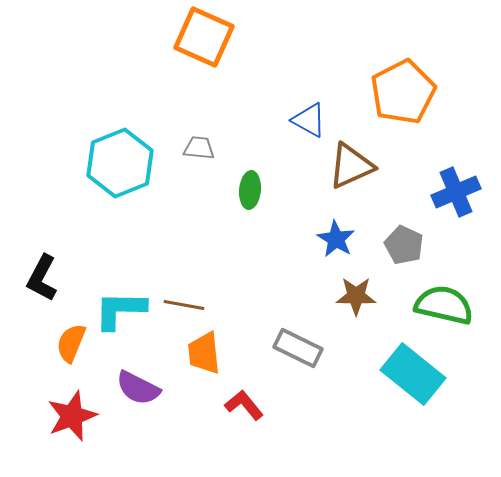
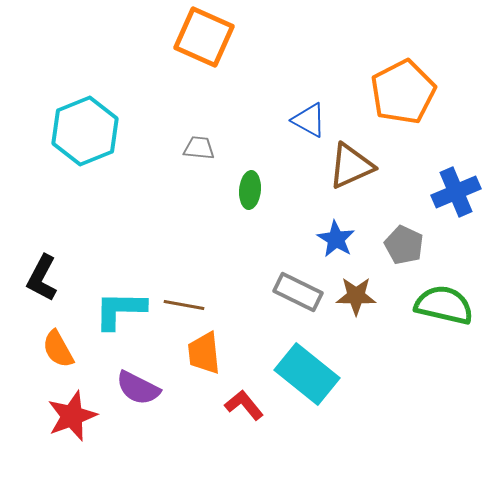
cyan hexagon: moved 35 px left, 32 px up
orange semicircle: moved 13 px left, 6 px down; rotated 51 degrees counterclockwise
gray rectangle: moved 56 px up
cyan rectangle: moved 106 px left
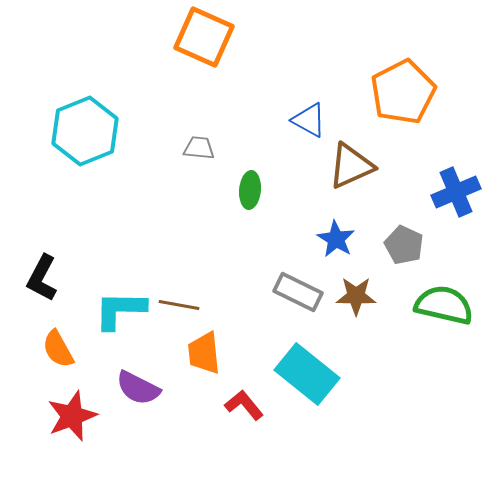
brown line: moved 5 px left
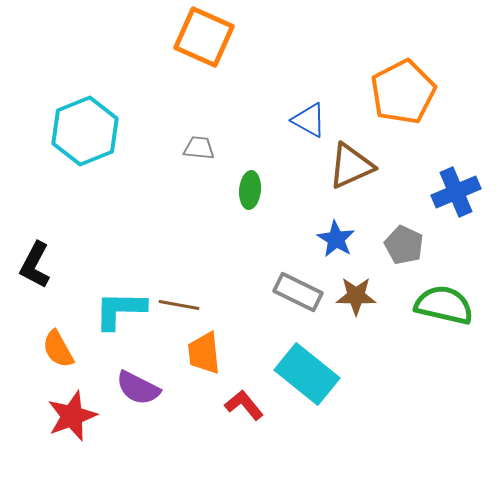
black L-shape: moved 7 px left, 13 px up
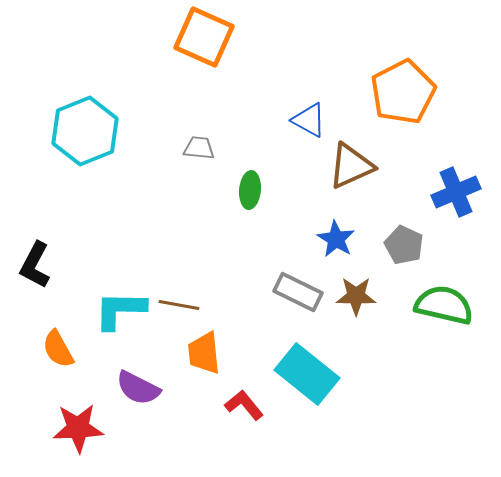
red star: moved 6 px right, 12 px down; rotated 18 degrees clockwise
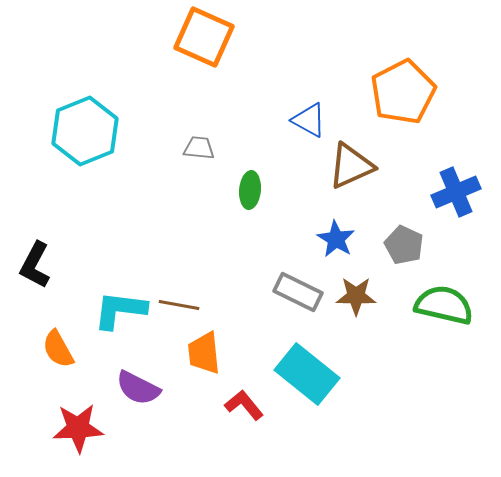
cyan L-shape: rotated 6 degrees clockwise
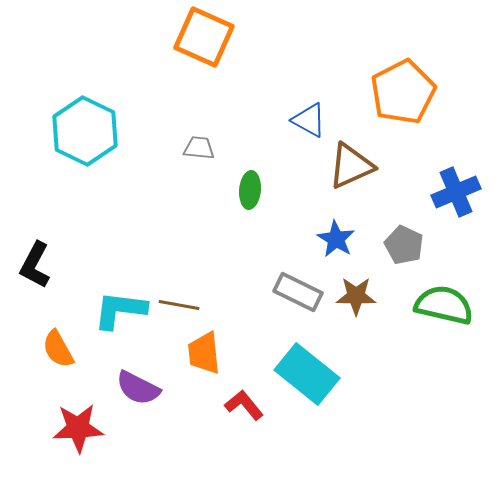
cyan hexagon: rotated 12 degrees counterclockwise
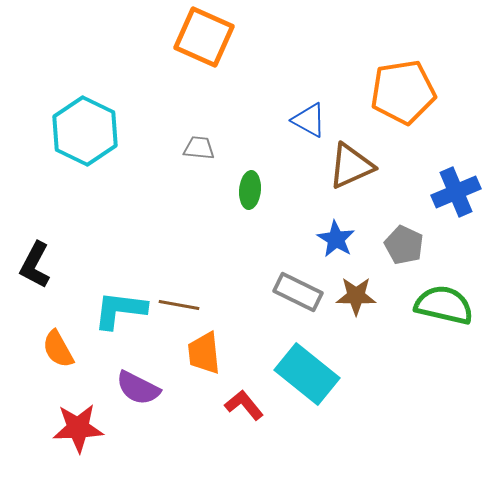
orange pentagon: rotated 18 degrees clockwise
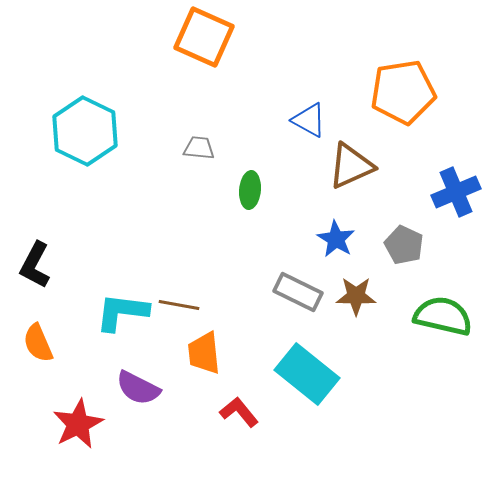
green semicircle: moved 1 px left, 11 px down
cyan L-shape: moved 2 px right, 2 px down
orange semicircle: moved 20 px left, 6 px up; rotated 6 degrees clockwise
red L-shape: moved 5 px left, 7 px down
red star: moved 4 px up; rotated 24 degrees counterclockwise
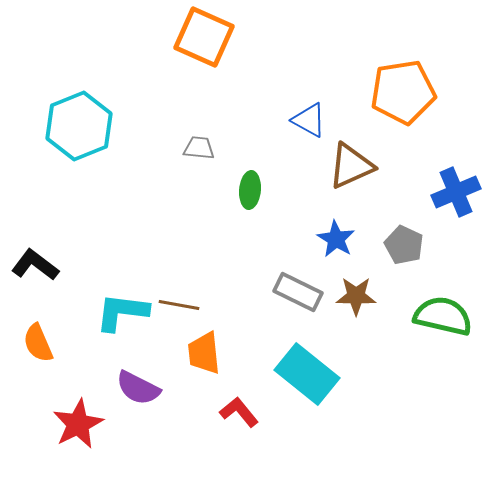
cyan hexagon: moved 6 px left, 5 px up; rotated 12 degrees clockwise
black L-shape: rotated 99 degrees clockwise
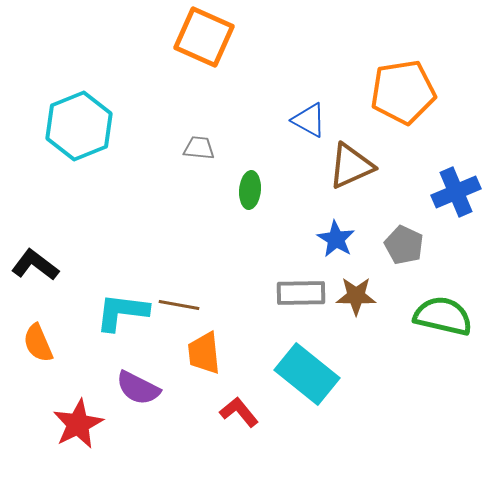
gray rectangle: moved 3 px right, 1 px down; rotated 27 degrees counterclockwise
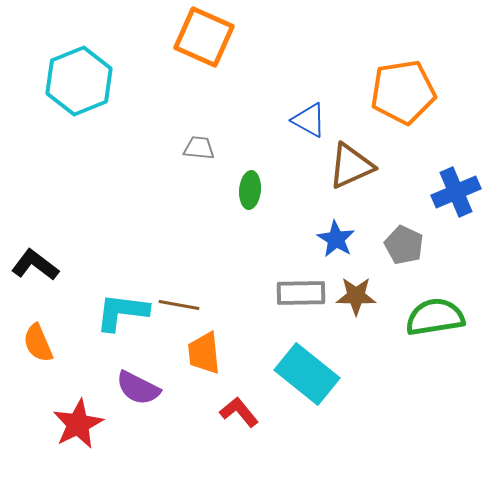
cyan hexagon: moved 45 px up
green semicircle: moved 8 px left, 1 px down; rotated 22 degrees counterclockwise
